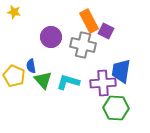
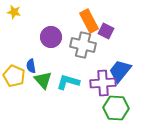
blue trapezoid: moved 1 px left; rotated 30 degrees clockwise
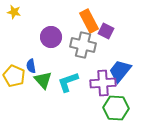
cyan L-shape: rotated 35 degrees counterclockwise
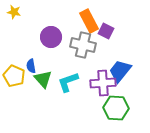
green triangle: moved 1 px up
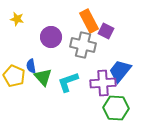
yellow star: moved 3 px right, 7 px down
green triangle: moved 2 px up
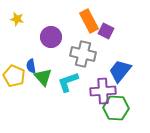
gray cross: moved 9 px down
purple cross: moved 8 px down
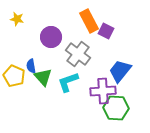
gray cross: moved 5 px left; rotated 25 degrees clockwise
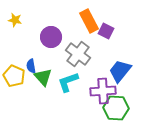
yellow star: moved 2 px left, 1 px down
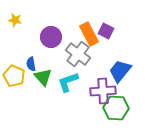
orange rectangle: moved 13 px down
blue semicircle: moved 2 px up
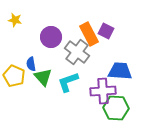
gray cross: moved 1 px left, 2 px up
blue trapezoid: rotated 55 degrees clockwise
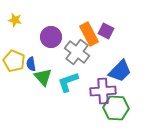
blue trapezoid: rotated 130 degrees clockwise
yellow pentagon: moved 15 px up
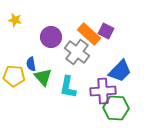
orange rectangle: rotated 20 degrees counterclockwise
yellow pentagon: moved 15 px down; rotated 20 degrees counterclockwise
cyan L-shape: moved 5 px down; rotated 60 degrees counterclockwise
